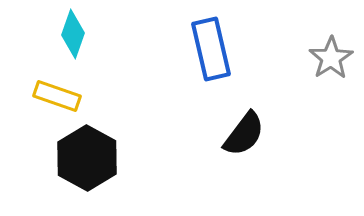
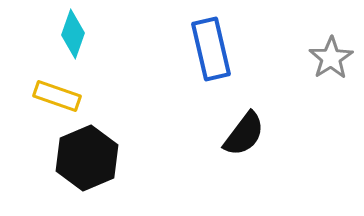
black hexagon: rotated 8 degrees clockwise
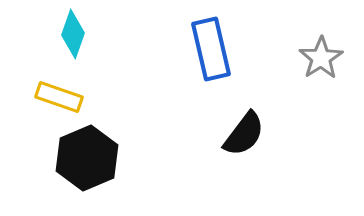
gray star: moved 10 px left
yellow rectangle: moved 2 px right, 1 px down
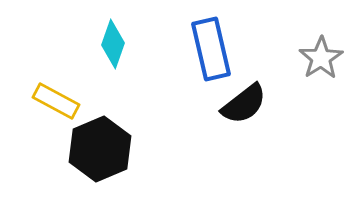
cyan diamond: moved 40 px right, 10 px down
yellow rectangle: moved 3 px left, 4 px down; rotated 9 degrees clockwise
black semicircle: moved 30 px up; rotated 15 degrees clockwise
black hexagon: moved 13 px right, 9 px up
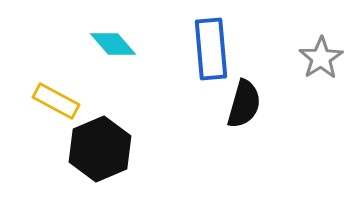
cyan diamond: rotated 60 degrees counterclockwise
blue rectangle: rotated 8 degrees clockwise
black semicircle: rotated 36 degrees counterclockwise
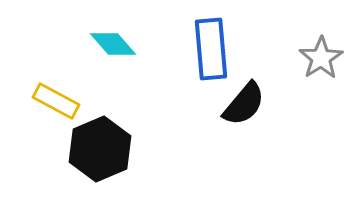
black semicircle: rotated 24 degrees clockwise
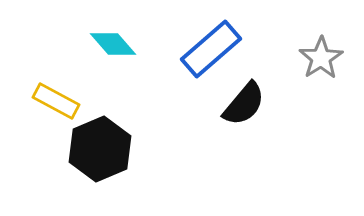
blue rectangle: rotated 54 degrees clockwise
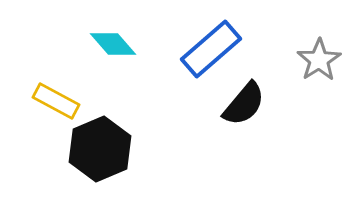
gray star: moved 2 px left, 2 px down
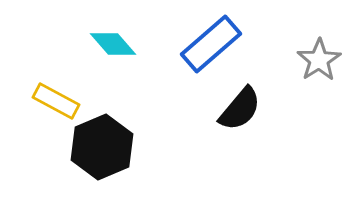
blue rectangle: moved 5 px up
black semicircle: moved 4 px left, 5 px down
black hexagon: moved 2 px right, 2 px up
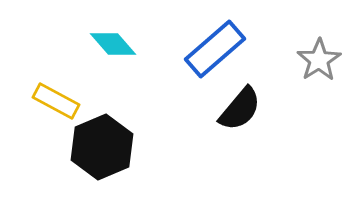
blue rectangle: moved 4 px right, 5 px down
